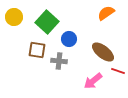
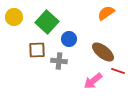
brown square: rotated 12 degrees counterclockwise
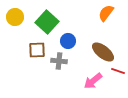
orange semicircle: rotated 18 degrees counterclockwise
yellow circle: moved 1 px right
blue circle: moved 1 px left, 2 px down
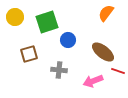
green square: rotated 30 degrees clockwise
blue circle: moved 1 px up
brown square: moved 8 px left, 4 px down; rotated 12 degrees counterclockwise
gray cross: moved 9 px down
pink arrow: rotated 18 degrees clockwise
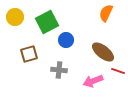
orange semicircle: rotated 12 degrees counterclockwise
green square: rotated 10 degrees counterclockwise
blue circle: moved 2 px left
